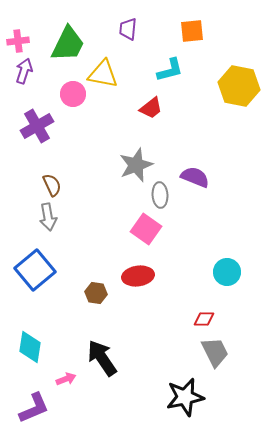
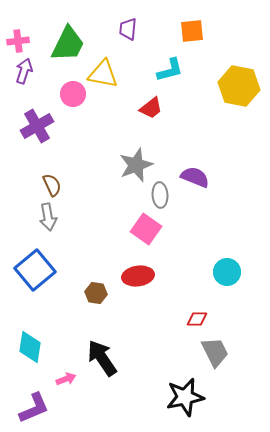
red diamond: moved 7 px left
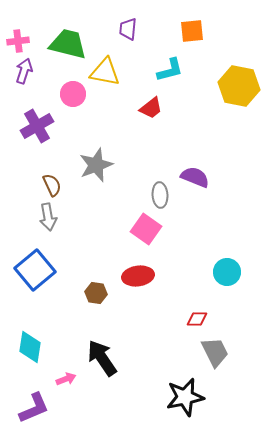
green trapezoid: rotated 102 degrees counterclockwise
yellow triangle: moved 2 px right, 2 px up
gray star: moved 40 px left
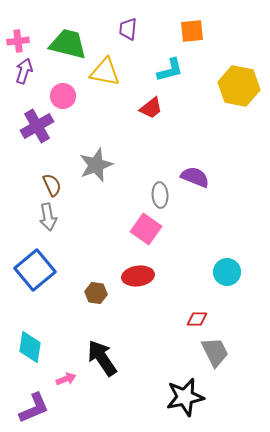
pink circle: moved 10 px left, 2 px down
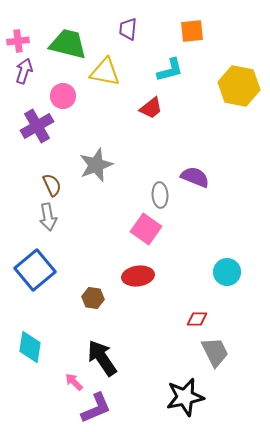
brown hexagon: moved 3 px left, 5 px down
pink arrow: moved 8 px right, 3 px down; rotated 114 degrees counterclockwise
purple L-shape: moved 62 px right
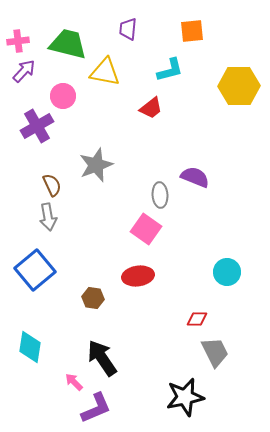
purple arrow: rotated 25 degrees clockwise
yellow hexagon: rotated 12 degrees counterclockwise
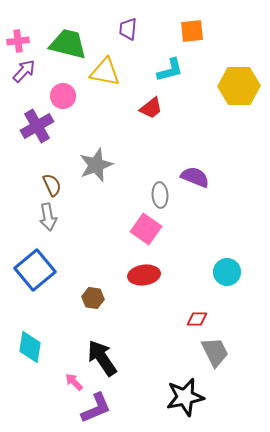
red ellipse: moved 6 px right, 1 px up
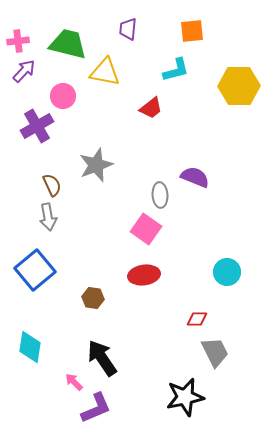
cyan L-shape: moved 6 px right
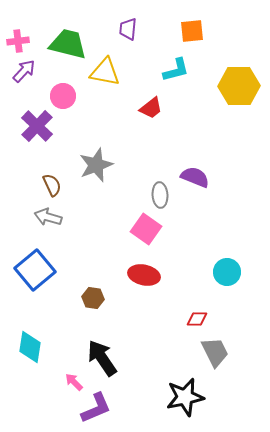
purple cross: rotated 16 degrees counterclockwise
gray arrow: rotated 116 degrees clockwise
red ellipse: rotated 20 degrees clockwise
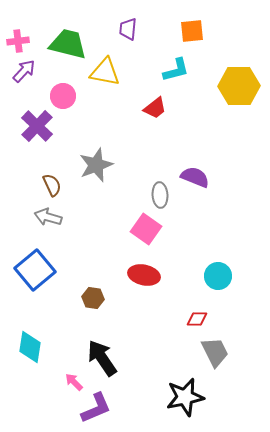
red trapezoid: moved 4 px right
cyan circle: moved 9 px left, 4 px down
